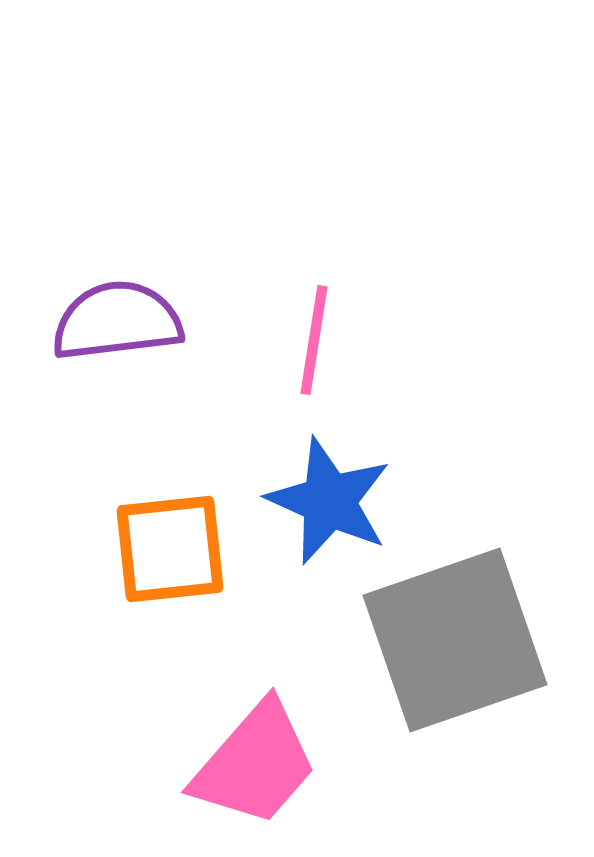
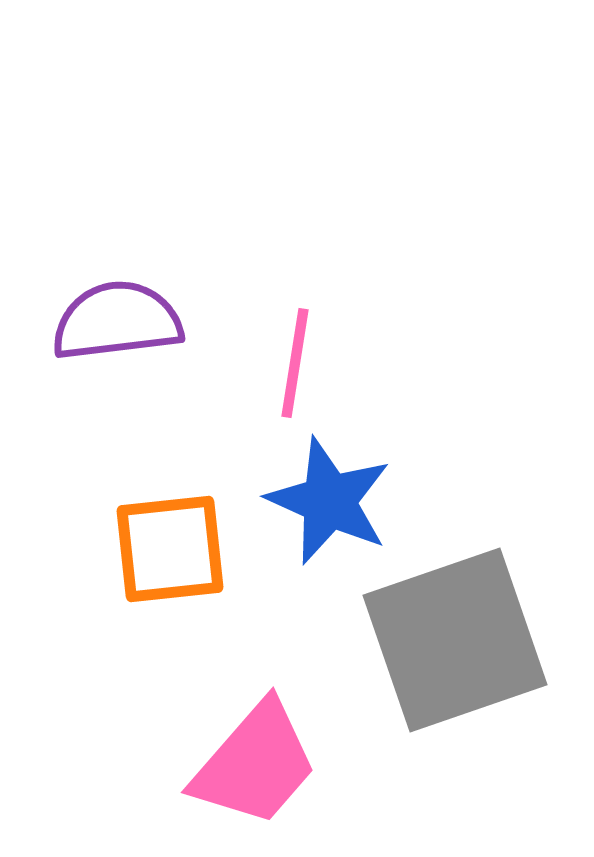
pink line: moved 19 px left, 23 px down
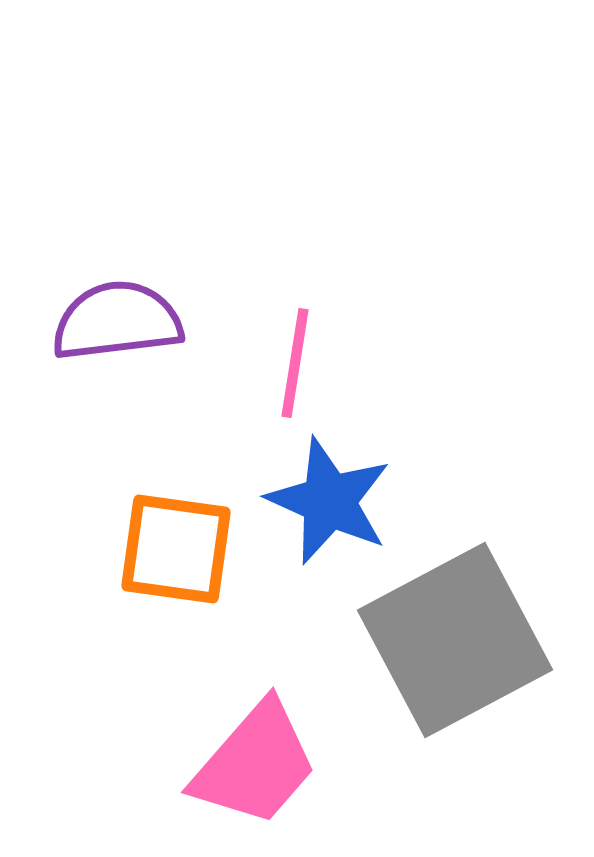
orange square: moved 6 px right; rotated 14 degrees clockwise
gray square: rotated 9 degrees counterclockwise
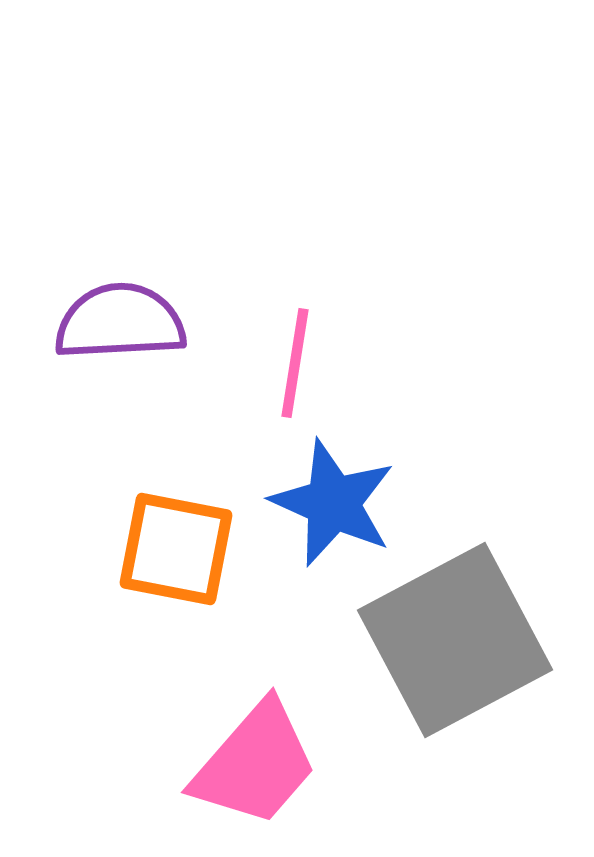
purple semicircle: moved 3 px right, 1 px down; rotated 4 degrees clockwise
blue star: moved 4 px right, 2 px down
orange square: rotated 3 degrees clockwise
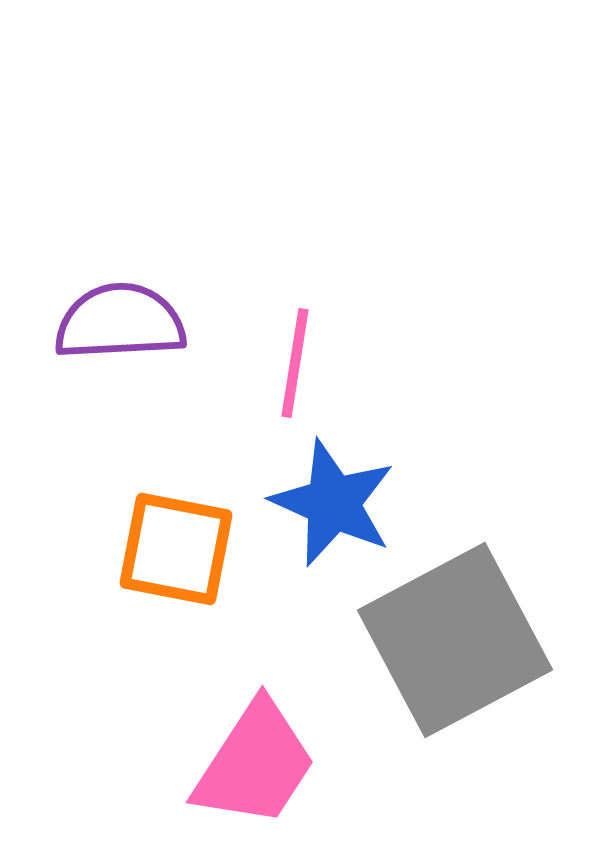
pink trapezoid: rotated 8 degrees counterclockwise
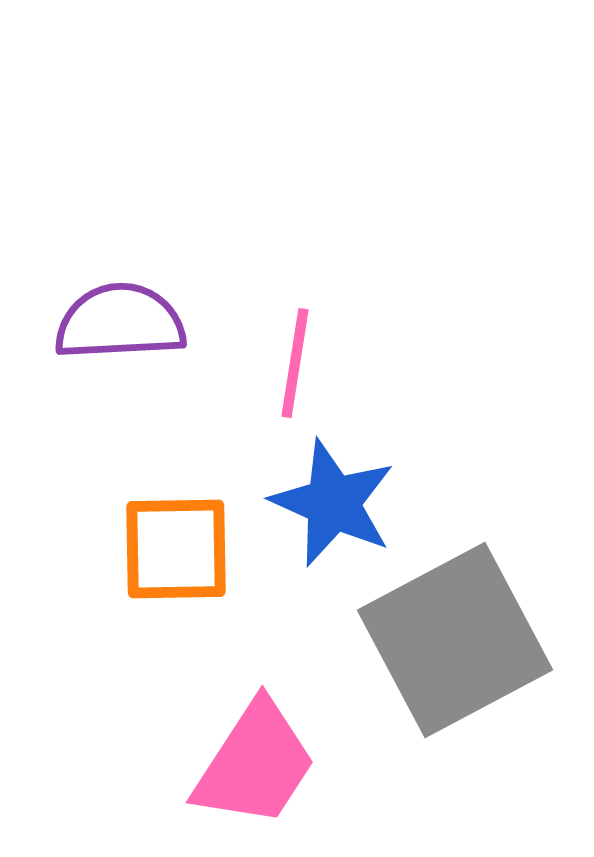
orange square: rotated 12 degrees counterclockwise
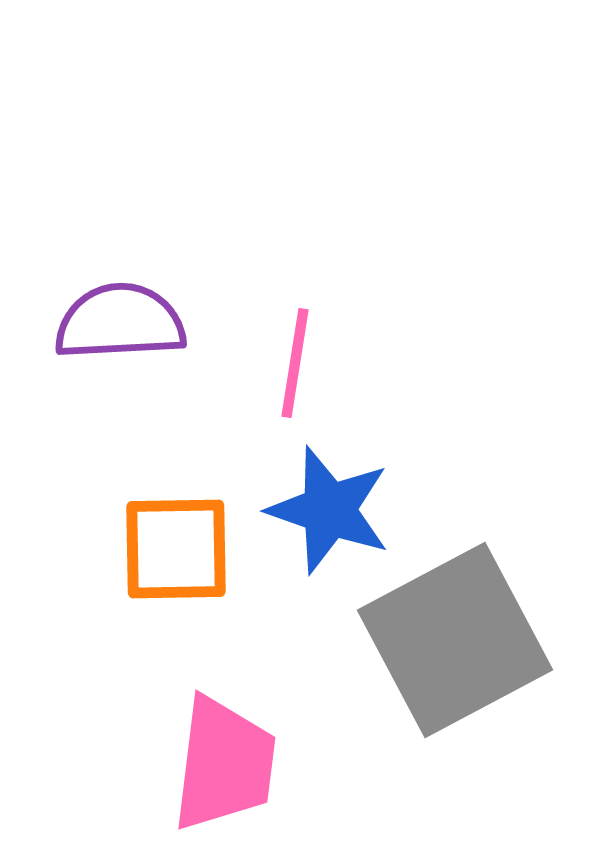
blue star: moved 4 px left, 7 px down; rotated 5 degrees counterclockwise
pink trapezoid: moved 31 px left; rotated 26 degrees counterclockwise
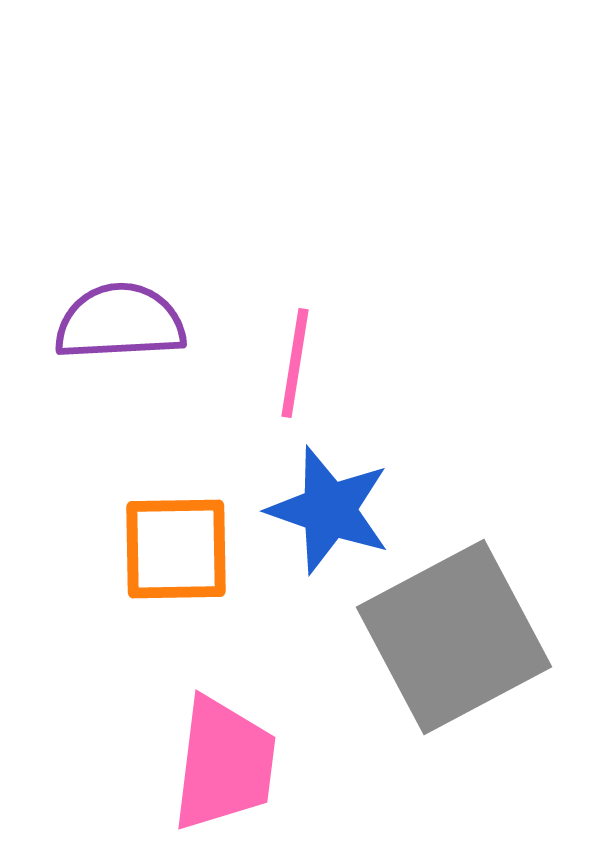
gray square: moved 1 px left, 3 px up
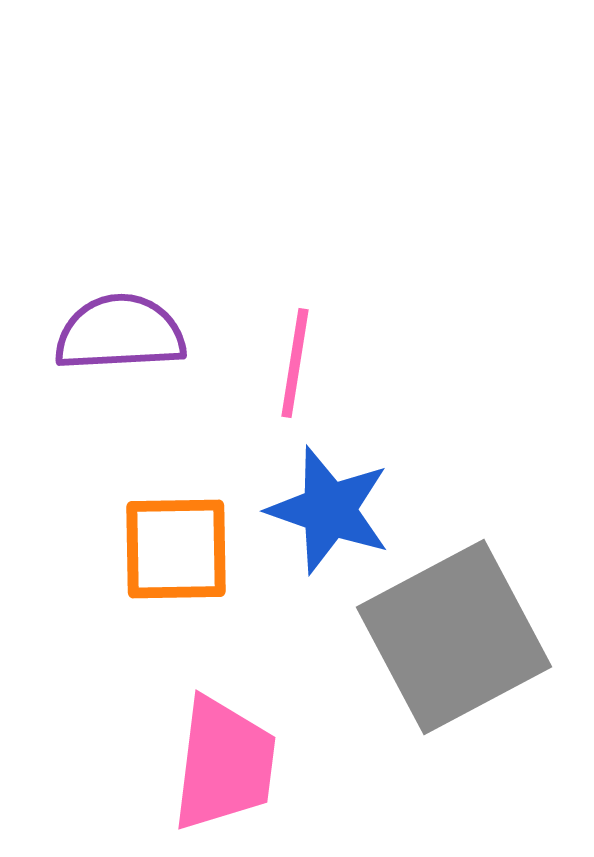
purple semicircle: moved 11 px down
